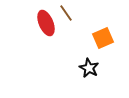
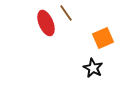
black star: moved 4 px right
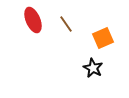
brown line: moved 11 px down
red ellipse: moved 13 px left, 3 px up
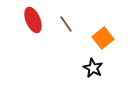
orange square: rotated 15 degrees counterclockwise
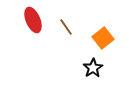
brown line: moved 3 px down
black star: rotated 12 degrees clockwise
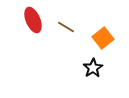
brown line: rotated 24 degrees counterclockwise
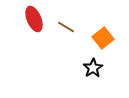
red ellipse: moved 1 px right, 1 px up
